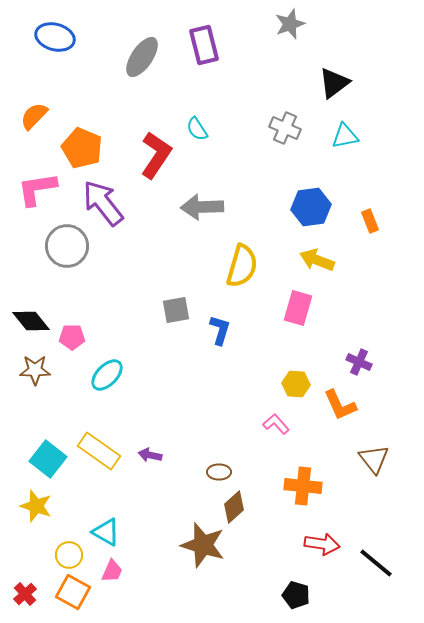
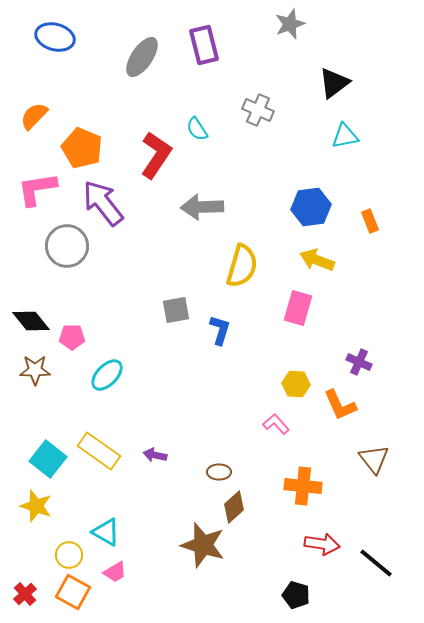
gray cross at (285, 128): moved 27 px left, 18 px up
purple arrow at (150, 455): moved 5 px right
pink trapezoid at (112, 571): moved 3 px right, 1 px down; rotated 35 degrees clockwise
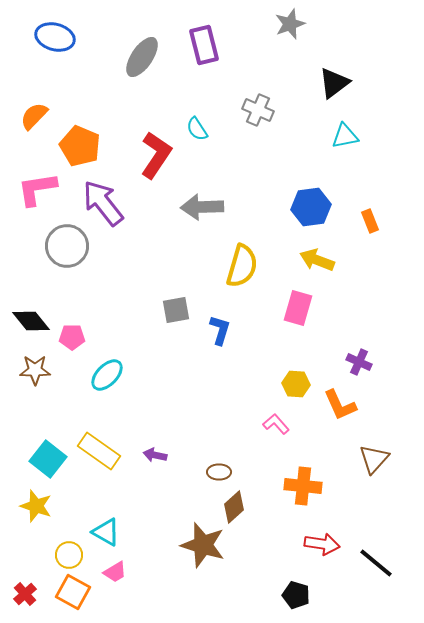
orange pentagon at (82, 148): moved 2 px left, 2 px up
brown triangle at (374, 459): rotated 20 degrees clockwise
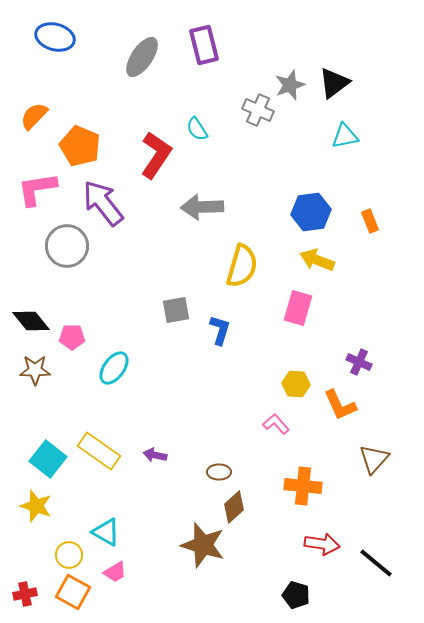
gray star at (290, 24): moved 61 px down
blue hexagon at (311, 207): moved 5 px down
cyan ellipse at (107, 375): moved 7 px right, 7 px up; rotated 8 degrees counterclockwise
red cross at (25, 594): rotated 30 degrees clockwise
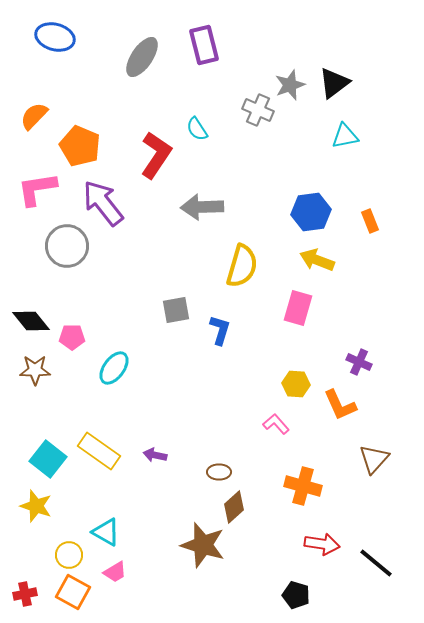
orange cross at (303, 486): rotated 9 degrees clockwise
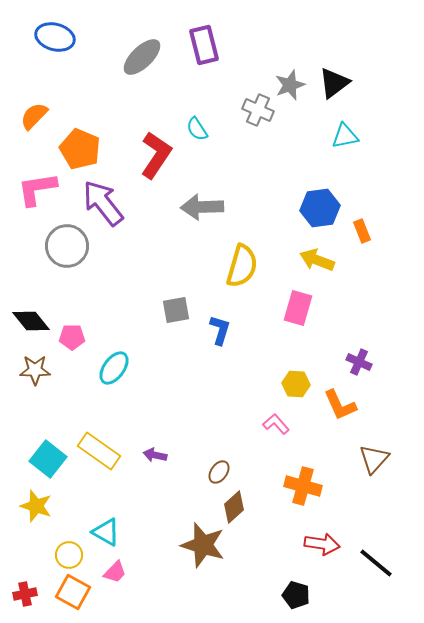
gray ellipse at (142, 57): rotated 12 degrees clockwise
orange pentagon at (80, 146): moved 3 px down
blue hexagon at (311, 212): moved 9 px right, 4 px up
orange rectangle at (370, 221): moved 8 px left, 10 px down
brown ellipse at (219, 472): rotated 55 degrees counterclockwise
pink trapezoid at (115, 572): rotated 15 degrees counterclockwise
